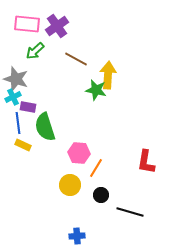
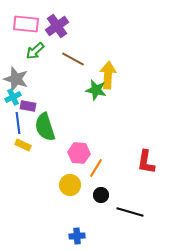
pink rectangle: moved 1 px left
brown line: moved 3 px left
purple rectangle: moved 1 px up
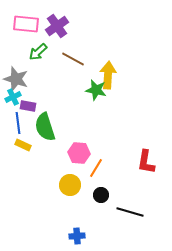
green arrow: moved 3 px right, 1 px down
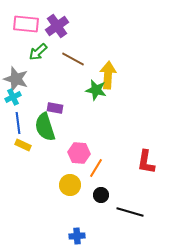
purple rectangle: moved 27 px right, 2 px down
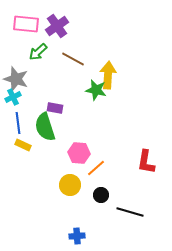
orange line: rotated 18 degrees clockwise
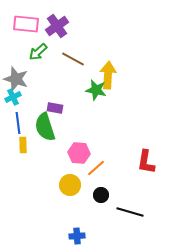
yellow rectangle: rotated 63 degrees clockwise
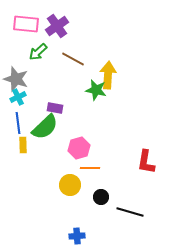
cyan cross: moved 5 px right
green semicircle: rotated 116 degrees counterclockwise
pink hexagon: moved 5 px up; rotated 20 degrees counterclockwise
orange line: moved 6 px left; rotated 42 degrees clockwise
black circle: moved 2 px down
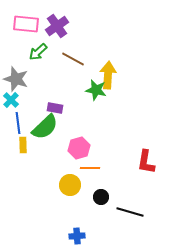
cyan cross: moved 7 px left, 3 px down; rotated 21 degrees counterclockwise
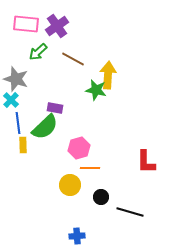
red L-shape: rotated 10 degrees counterclockwise
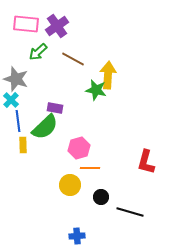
blue line: moved 2 px up
red L-shape: rotated 15 degrees clockwise
